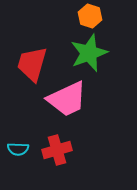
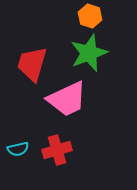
cyan semicircle: rotated 15 degrees counterclockwise
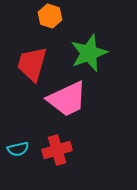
orange hexagon: moved 40 px left
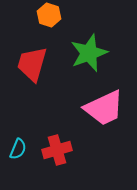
orange hexagon: moved 1 px left, 1 px up
pink trapezoid: moved 37 px right, 9 px down
cyan semicircle: rotated 55 degrees counterclockwise
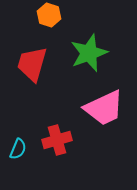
red cross: moved 10 px up
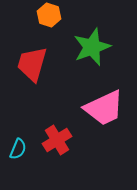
green star: moved 3 px right, 6 px up
red cross: rotated 16 degrees counterclockwise
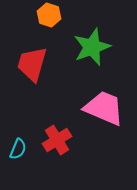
pink trapezoid: rotated 132 degrees counterclockwise
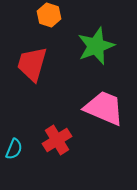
green star: moved 4 px right, 1 px up
cyan semicircle: moved 4 px left
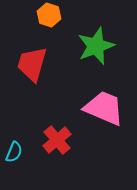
red cross: rotated 8 degrees counterclockwise
cyan semicircle: moved 3 px down
